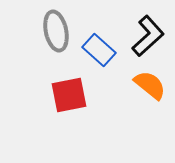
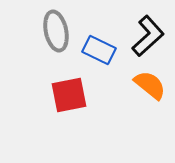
blue rectangle: rotated 16 degrees counterclockwise
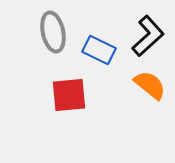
gray ellipse: moved 3 px left, 1 px down
red square: rotated 6 degrees clockwise
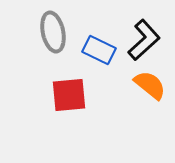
black L-shape: moved 4 px left, 4 px down
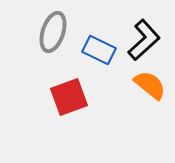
gray ellipse: rotated 30 degrees clockwise
red square: moved 2 px down; rotated 15 degrees counterclockwise
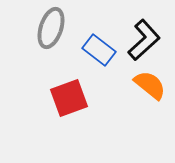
gray ellipse: moved 2 px left, 4 px up
blue rectangle: rotated 12 degrees clockwise
red square: moved 1 px down
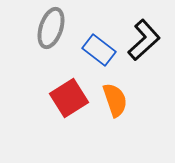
orange semicircle: moved 35 px left, 15 px down; rotated 32 degrees clockwise
red square: rotated 12 degrees counterclockwise
